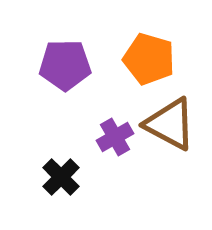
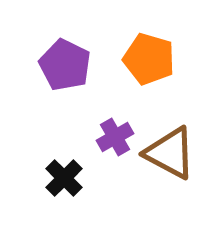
purple pentagon: rotated 27 degrees clockwise
brown triangle: moved 29 px down
black cross: moved 3 px right, 1 px down
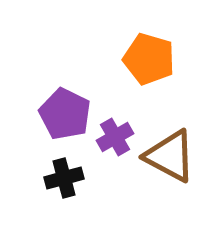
purple pentagon: moved 49 px down
brown triangle: moved 3 px down
black cross: rotated 30 degrees clockwise
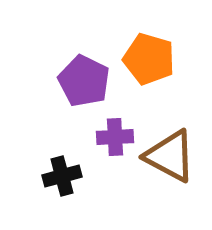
purple pentagon: moved 19 px right, 33 px up
purple cross: rotated 27 degrees clockwise
black cross: moved 2 px left, 2 px up
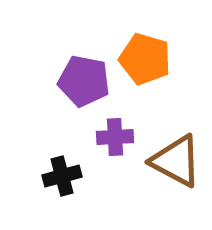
orange pentagon: moved 4 px left
purple pentagon: rotated 15 degrees counterclockwise
brown triangle: moved 6 px right, 5 px down
